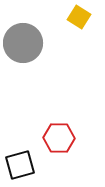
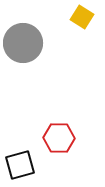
yellow square: moved 3 px right
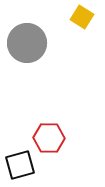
gray circle: moved 4 px right
red hexagon: moved 10 px left
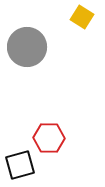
gray circle: moved 4 px down
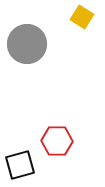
gray circle: moved 3 px up
red hexagon: moved 8 px right, 3 px down
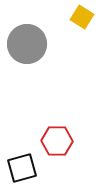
black square: moved 2 px right, 3 px down
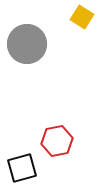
red hexagon: rotated 12 degrees counterclockwise
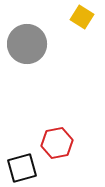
red hexagon: moved 2 px down
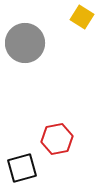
gray circle: moved 2 px left, 1 px up
red hexagon: moved 4 px up
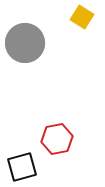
black square: moved 1 px up
